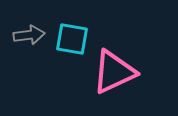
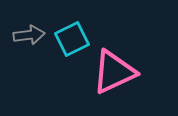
cyan square: rotated 36 degrees counterclockwise
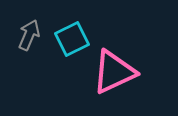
gray arrow: rotated 60 degrees counterclockwise
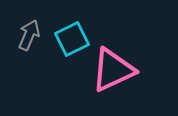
pink triangle: moved 1 px left, 2 px up
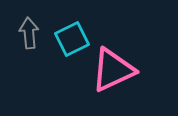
gray arrow: moved 2 px up; rotated 28 degrees counterclockwise
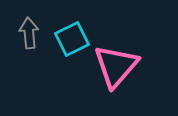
pink triangle: moved 3 px right, 4 px up; rotated 24 degrees counterclockwise
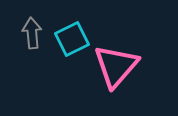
gray arrow: moved 3 px right
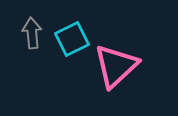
pink triangle: rotated 6 degrees clockwise
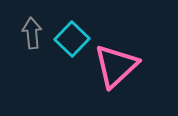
cyan square: rotated 20 degrees counterclockwise
